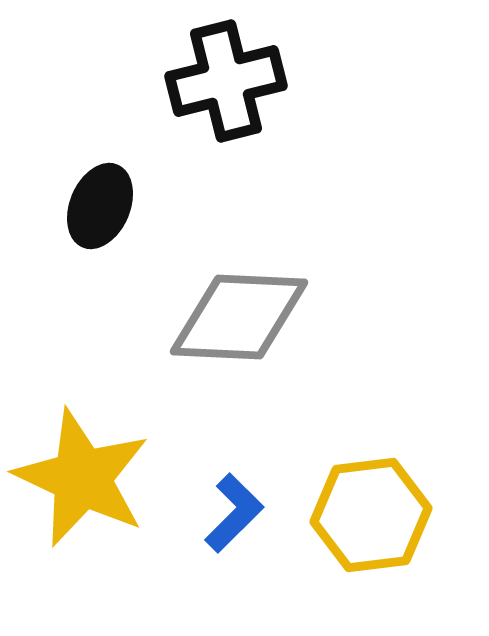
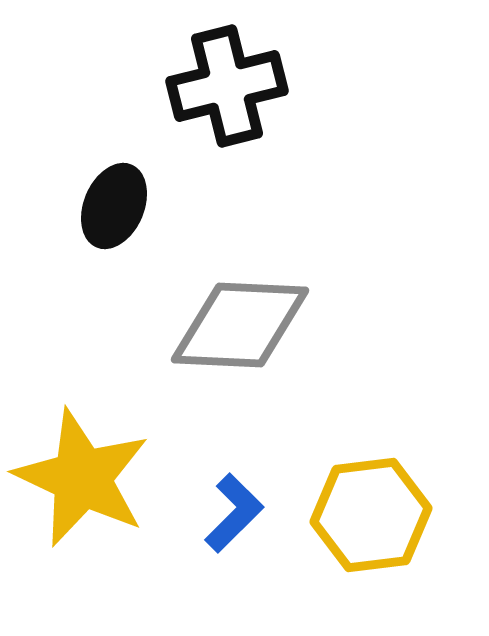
black cross: moved 1 px right, 5 px down
black ellipse: moved 14 px right
gray diamond: moved 1 px right, 8 px down
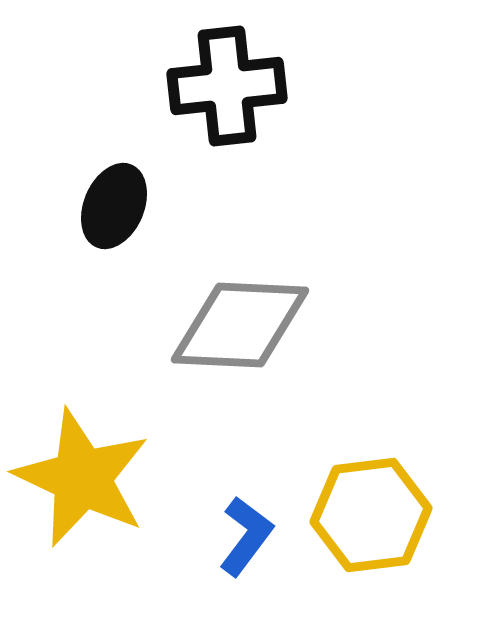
black cross: rotated 8 degrees clockwise
blue L-shape: moved 12 px right, 23 px down; rotated 8 degrees counterclockwise
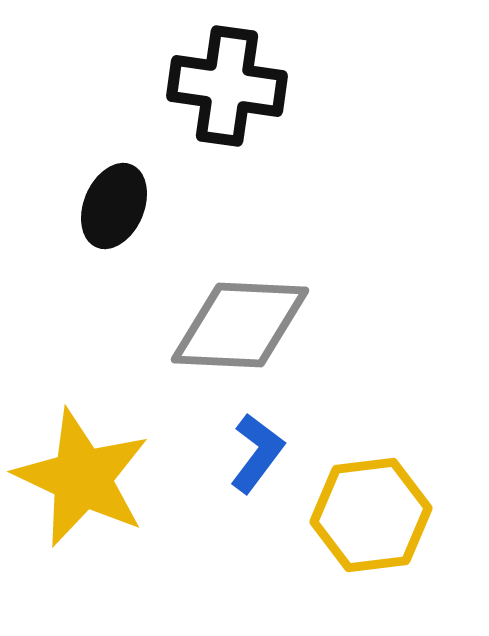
black cross: rotated 14 degrees clockwise
blue L-shape: moved 11 px right, 83 px up
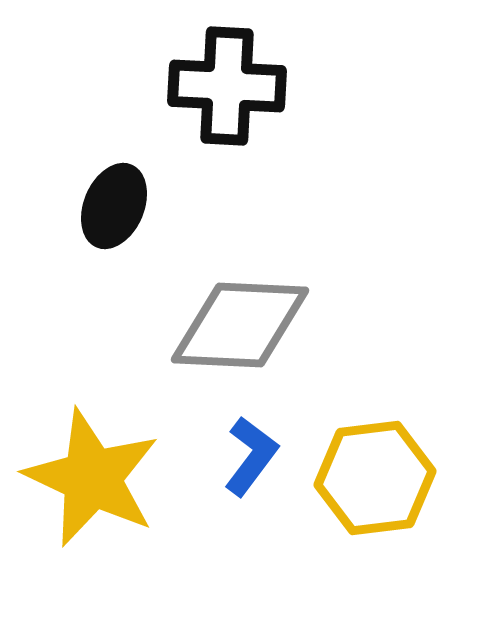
black cross: rotated 5 degrees counterclockwise
blue L-shape: moved 6 px left, 3 px down
yellow star: moved 10 px right
yellow hexagon: moved 4 px right, 37 px up
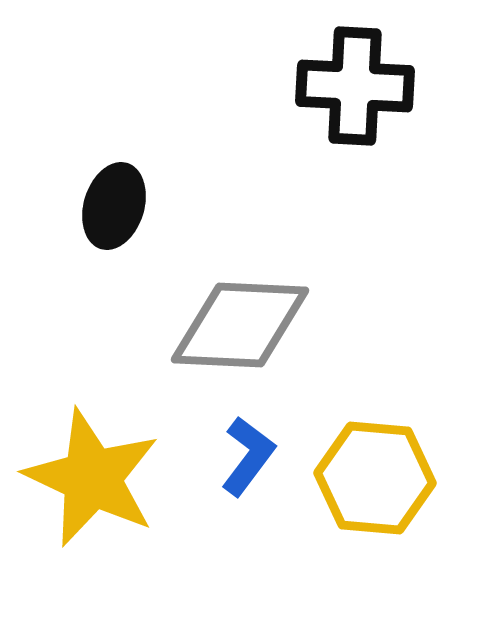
black cross: moved 128 px right
black ellipse: rotated 6 degrees counterclockwise
blue L-shape: moved 3 px left
yellow hexagon: rotated 12 degrees clockwise
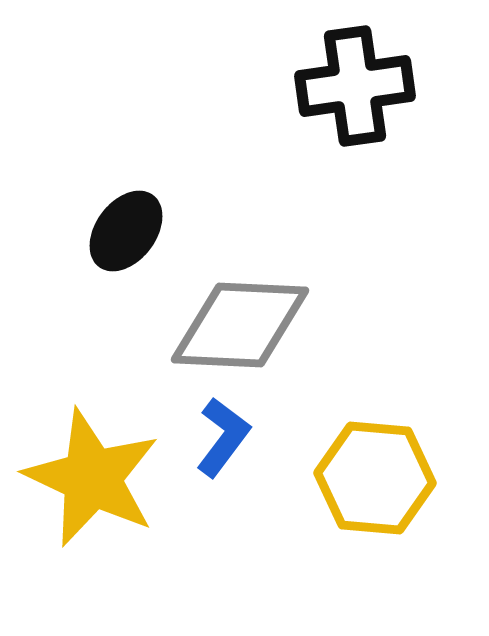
black cross: rotated 11 degrees counterclockwise
black ellipse: moved 12 px right, 25 px down; rotated 20 degrees clockwise
blue L-shape: moved 25 px left, 19 px up
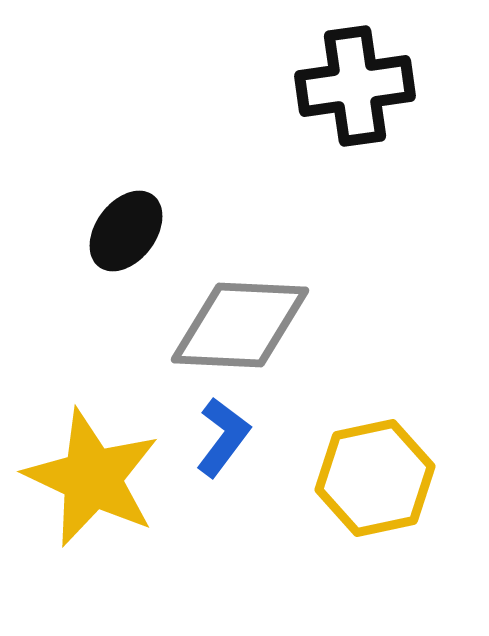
yellow hexagon: rotated 17 degrees counterclockwise
